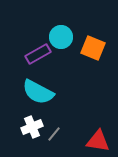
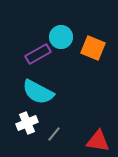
white cross: moved 5 px left, 4 px up
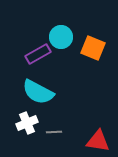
gray line: moved 2 px up; rotated 49 degrees clockwise
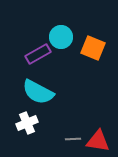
gray line: moved 19 px right, 7 px down
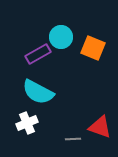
red triangle: moved 2 px right, 14 px up; rotated 10 degrees clockwise
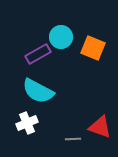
cyan semicircle: moved 1 px up
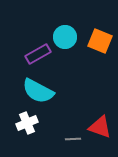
cyan circle: moved 4 px right
orange square: moved 7 px right, 7 px up
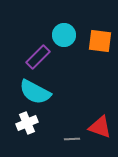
cyan circle: moved 1 px left, 2 px up
orange square: rotated 15 degrees counterclockwise
purple rectangle: moved 3 px down; rotated 15 degrees counterclockwise
cyan semicircle: moved 3 px left, 1 px down
gray line: moved 1 px left
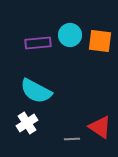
cyan circle: moved 6 px right
purple rectangle: moved 14 px up; rotated 40 degrees clockwise
cyan semicircle: moved 1 px right, 1 px up
white cross: rotated 10 degrees counterclockwise
red triangle: rotated 15 degrees clockwise
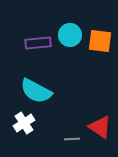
white cross: moved 3 px left
